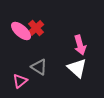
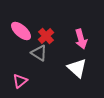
red cross: moved 10 px right, 8 px down
pink arrow: moved 1 px right, 6 px up
gray triangle: moved 14 px up
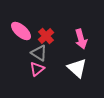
pink triangle: moved 17 px right, 12 px up
